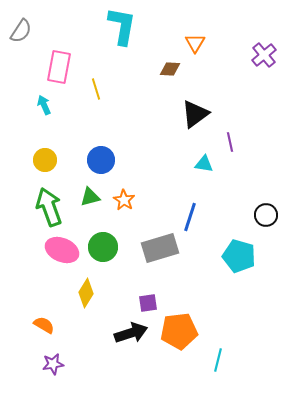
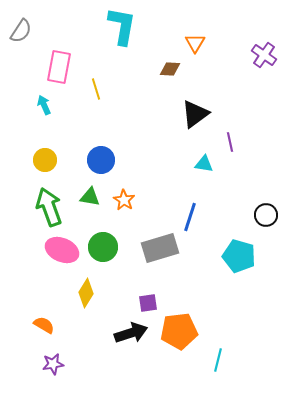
purple cross: rotated 15 degrees counterclockwise
green triangle: rotated 25 degrees clockwise
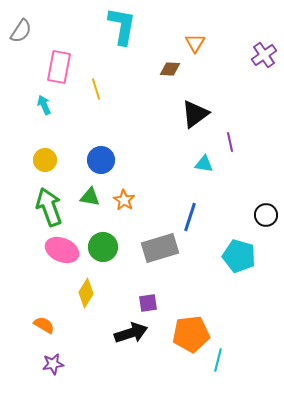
purple cross: rotated 20 degrees clockwise
orange pentagon: moved 12 px right, 3 px down
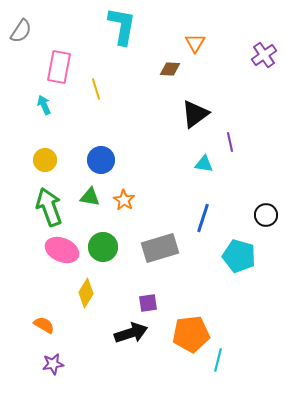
blue line: moved 13 px right, 1 px down
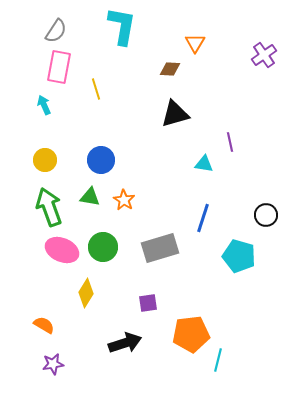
gray semicircle: moved 35 px right
black triangle: moved 20 px left; rotated 20 degrees clockwise
black arrow: moved 6 px left, 10 px down
